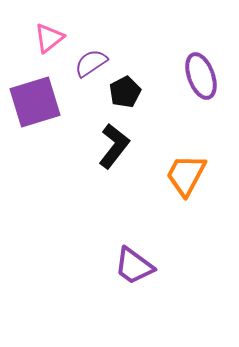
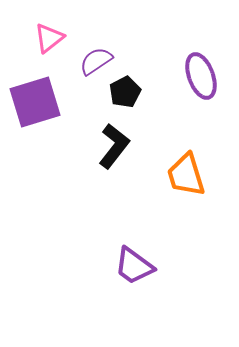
purple semicircle: moved 5 px right, 2 px up
orange trapezoid: rotated 45 degrees counterclockwise
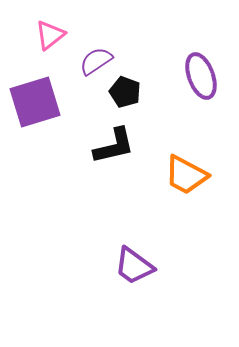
pink triangle: moved 1 px right, 3 px up
black pentagon: rotated 24 degrees counterclockwise
black L-shape: rotated 39 degrees clockwise
orange trapezoid: rotated 45 degrees counterclockwise
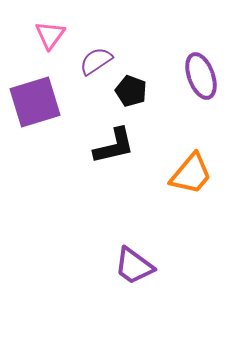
pink triangle: rotated 16 degrees counterclockwise
black pentagon: moved 6 px right, 1 px up
orange trapezoid: moved 5 px right, 1 px up; rotated 78 degrees counterclockwise
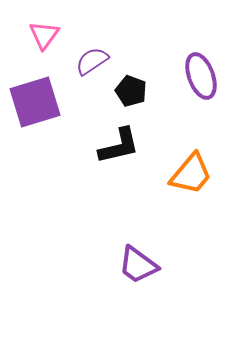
pink triangle: moved 6 px left
purple semicircle: moved 4 px left
black L-shape: moved 5 px right
purple trapezoid: moved 4 px right, 1 px up
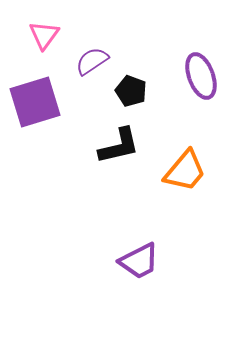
orange trapezoid: moved 6 px left, 3 px up
purple trapezoid: moved 1 px right, 4 px up; rotated 63 degrees counterclockwise
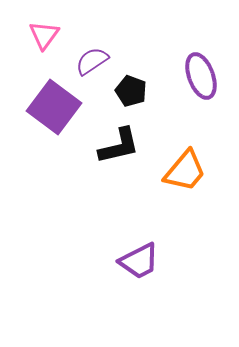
purple square: moved 19 px right, 5 px down; rotated 36 degrees counterclockwise
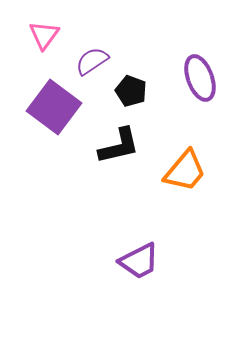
purple ellipse: moved 1 px left, 2 px down
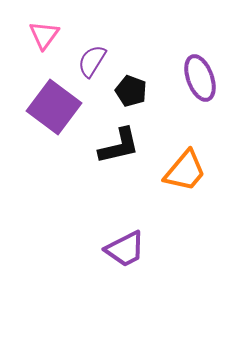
purple semicircle: rotated 24 degrees counterclockwise
purple trapezoid: moved 14 px left, 12 px up
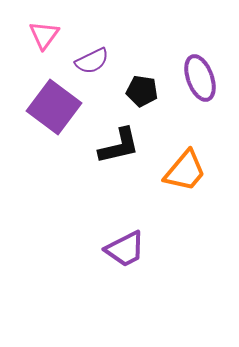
purple semicircle: rotated 148 degrees counterclockwise
black pentagon: moved 11 px right; rotated 12 degrees counterclockwise
